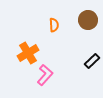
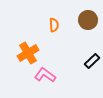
pink L-shape: rotated 95 degrees counterclockwise
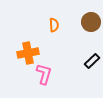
brown circle: moved 3 px right, 2 px down
orange cross: rotated 20 degrees clockwise
pink L-shape: moved 1 px left, 1 px up; rotated 70 degrees clockwise
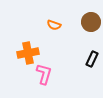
orange semicircle: rotated 112 degrees clockwise
black rectangle: moved 2 px up; rotated 21 degrees counterclockwise
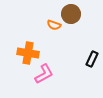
brown circle: moved 20 px left, 8 px up
orange cross: rotated 20 degrees clockwise
pink L-shape: rotated 45 degrees clockwise
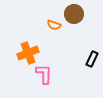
brown circle: moved 3 px right
orange cross: rotated 30 degrees counterclockwise
pink L-shape: rotated 60 degrees counterclockwise
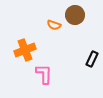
brown circle: moved 1 px right, 1 px down
orange cross: moved 3 px left, 3 px up
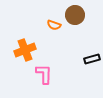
black rectangle: rotated 49 degrees clockwise
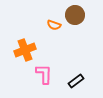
black rectangle: moved 16 px left, 22 px down; rotated 21 degrees counterclockwise
